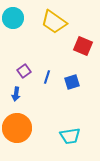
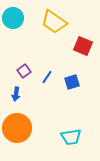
blue line: rotated 16 degrees clockwise
cyan trapezoid: moved 1 px right, 1 px down
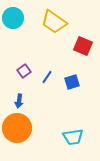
blue arrow: moved 3 px right, 7 px down
cyan trapezoid: moved 2 px right
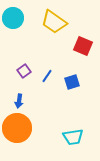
blue line: moved 1 px up
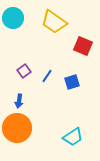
cyan trapezoid: rotated 25 degrees counterclockwise
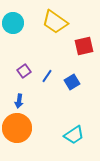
cyan circle: moved 5 px down
yellow trapezoid: moved 1 px right
red square: moved 1 px right; rotated 36 degrees counterclockwise
blue square: rotated 14 degrees counterclockwise
cyan trapezoid: moved 1 px right, 2 px up
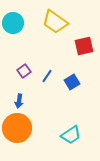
cyan trapezoid: moved 3 px left
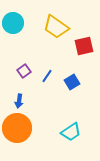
yellow trapezoid: moved 1 px right, 5 px down
cyan trapezoid: moved 3 px up
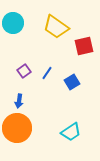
blue line: moved 3 px up
